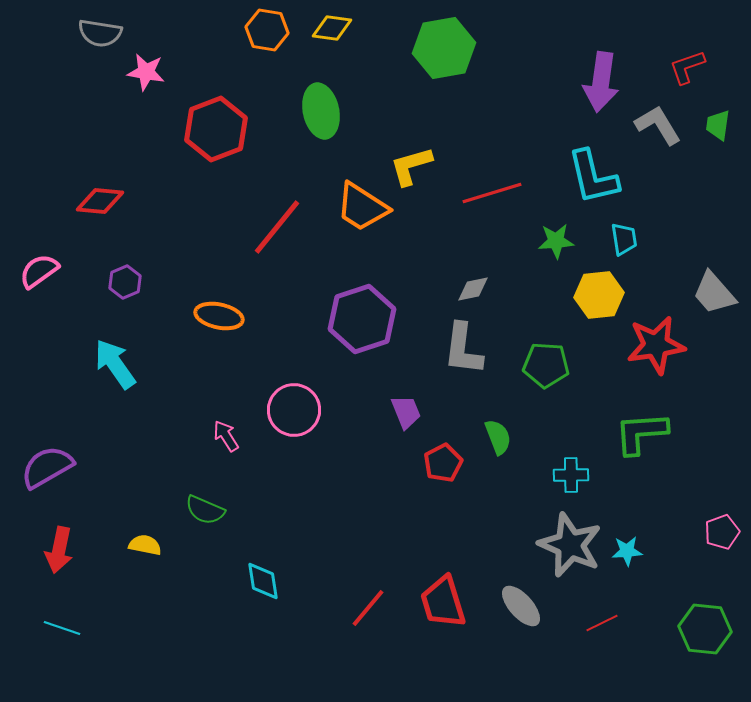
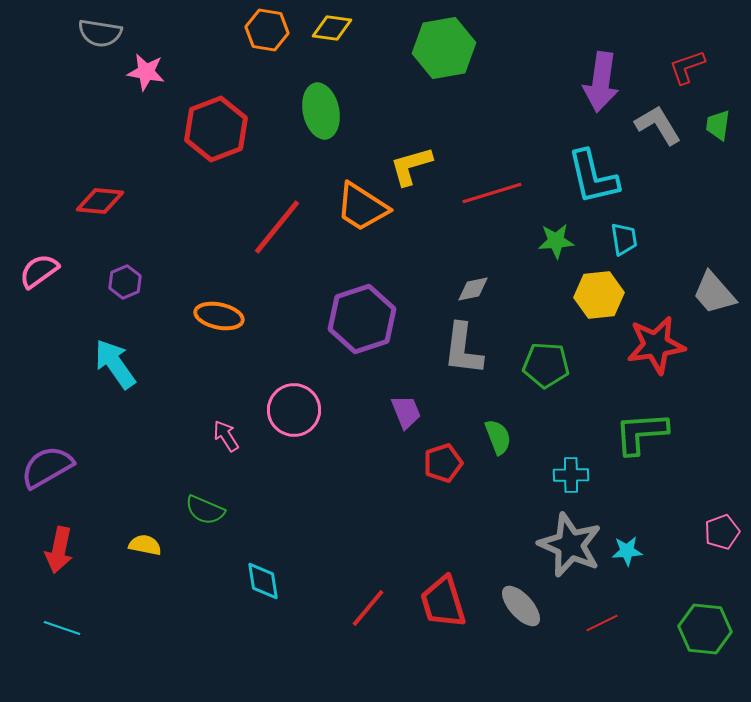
red pentagon at (443, 463): rotated 9 degrees clockwise
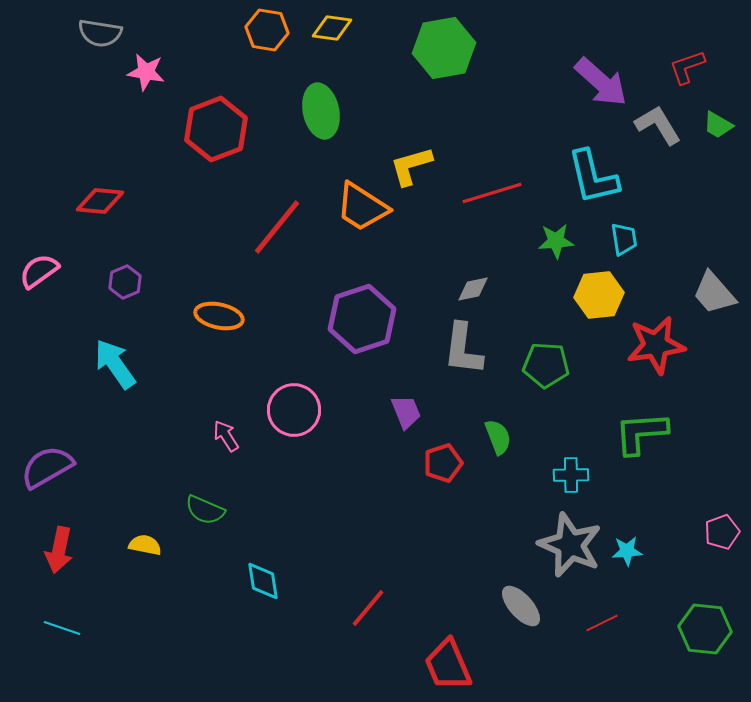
purple arrow at (601, 82): rotated 56 degrees counterclockwise
green trapezoid at (718, 125): rotated 68 degrees counterclockwise
red trapezoid at (443, 602): moved 5 px right, 63 px down; rotated 6 degrees counterclockwise
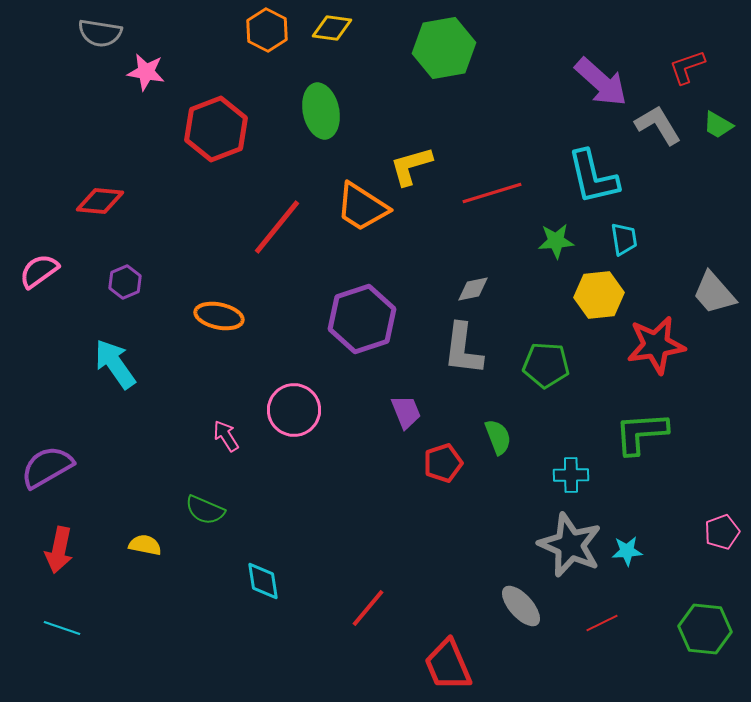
orange hexagon at (267, 30): rotated 18 degrees clockwise
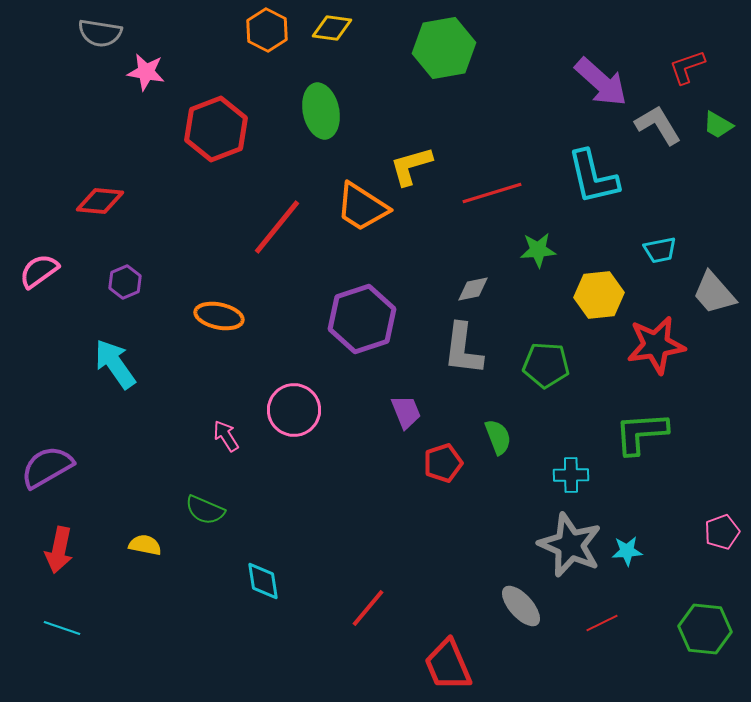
cyan trapezoid at (624, 239): moved 36 px right, 11 px down; rotated 88 degrees clockwise
green star at (556, 241): moved 18 px left, 9 px down
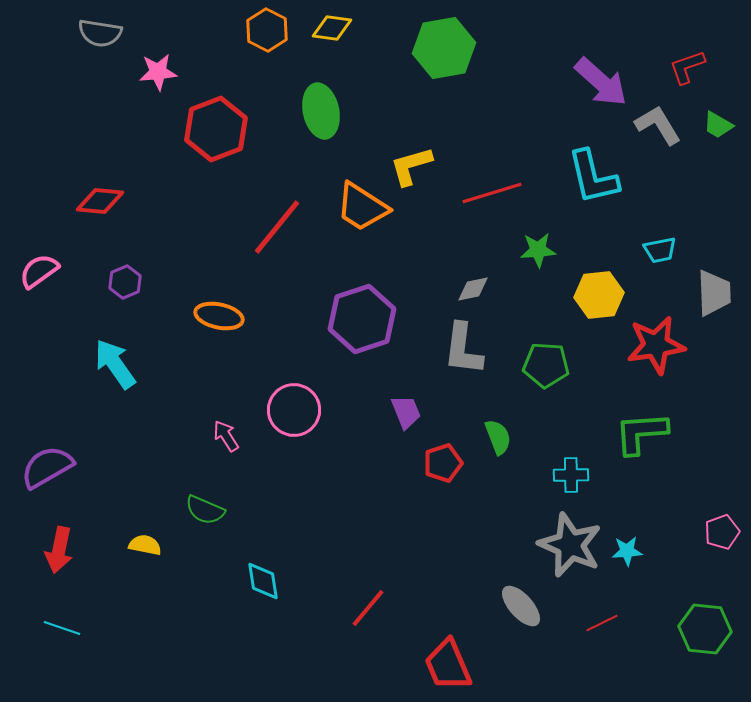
pink star at (146, 72): moved 12 px right; rotated 15 degrees counterclockwise
gray trapezoid at (714, 293): rotated 141 degrees counterclockwise
